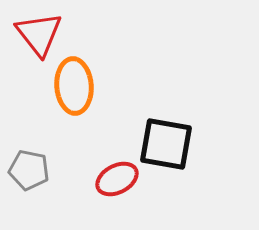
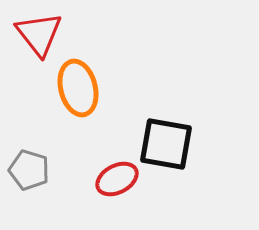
orange ellipse: moved 4 px right, 2 px down; rotated 10 degrees counterclockwise
gray pentagon: rotated 6 degrees clockwise
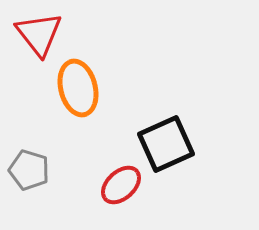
black square: rotated 34 degrees counterclockwise
red ellipse: moved 4 px right, 6 px down; rotated 15 degrees counterclockwise
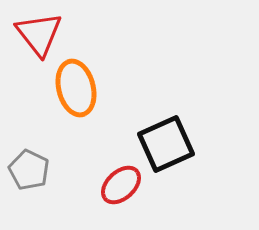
orange ellipse: moved 2 px left
gray pentagon: rotated 9 degrees clockwise
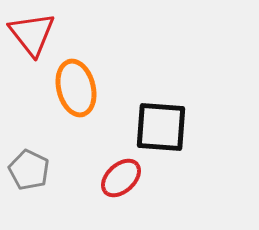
red triangle: moved 7 px left
black square: moved 5 px left, 17 px up; rotated 28 degrees clockwise
red ellipse: moved 7 px up
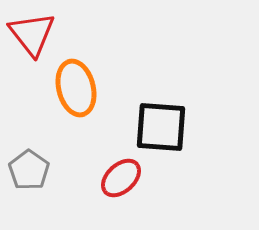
gray pentagon: rotated 9 degrees clockwise
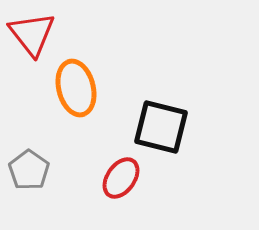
black square: rotated 10 degrees clockwise
red ellipse: rotated 12 degrees counterclockwise
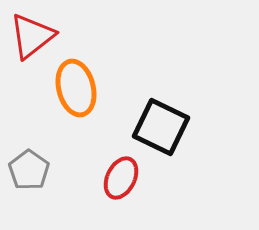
red triangle: moved 2 px down; rotated 30 degrees clockwise
black square: rotated 12 degrees clockwise
red ellipse: rotated 9 degrees counterclockwise
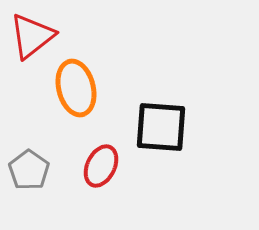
black square: rotated 22 degrees counterclockwise
red ellipse: moved 20 px left, 12 px up
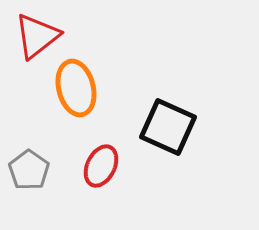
red triangle: moved 5 px right
black square: moved 7 px right; rotated 20 degrees clockwise
